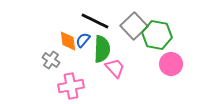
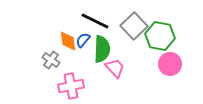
green hexagon: moved 3 px right, 1 px down
pink circle: moved 1 px left
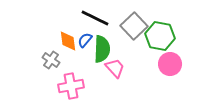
black line: moved 3 px up
blue semicircle: moved 2 px right
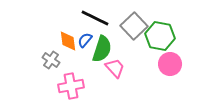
green semicircle: rotated 16 degrees clockwise
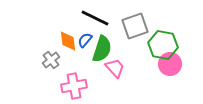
gray square: moved 1 px right; rotated 24 degrees clockwise
green hexagon: moved 3 px right, 9 px down
gray cross: rotated 18 degrees clockwise
pink cross: moved 3 px right
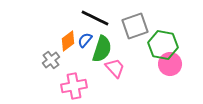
orange diamond: rotated 60 degrees clockwise
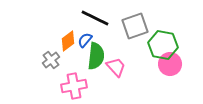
green semicircle: moved 6 px left, 7 px down; rotated 12 degrees counterclockwise
pink trapezoid: moved 1 px right, 1 px up
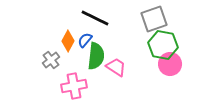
gray square: moved 19 px right, 7 px up
orange diamond: rotated 25 degrees counterclockwise
pink trapezoid: rotated 15 degrees counterclockwise
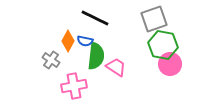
blue semicircle: moved 1 px down; rotated 119 degrees counterclockwise
gray cross: rotated 18 degrees counterclockwise
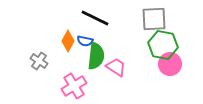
gray square: rotated 16 degrees clockwise
gray cross: moved 12 px left, 1 px down
pink cross: rotated 20 degrees counterclockwise
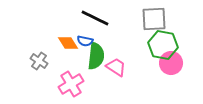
orange diamond: moved 2 px down; rotated 60 degrees counterclockwise
pink circle: moved 1 px right, 1 px up
pink cross: moved 3 px left, 2 px up
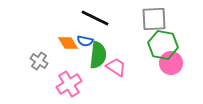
green semicircle: moved 2 px right, 1 px up
pink cross: moved 2 px left
